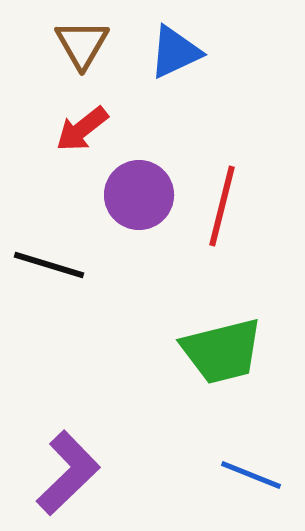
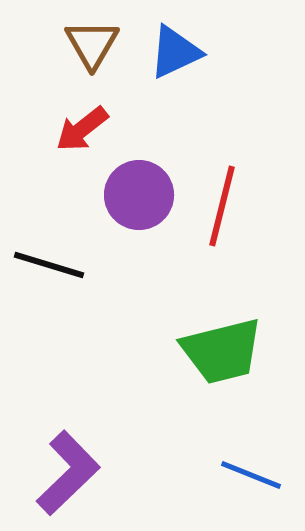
brown triangle: moved 10 px right
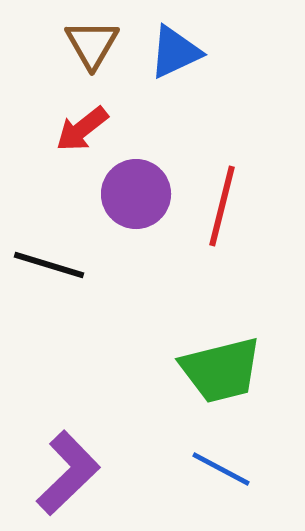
purple circle: moved 3 px left, 1 px up
green trapezoid: moved 1 px left, 19 px down
blue line: moved 30 px left, 6 px up; rotated 6 degrees clockwise
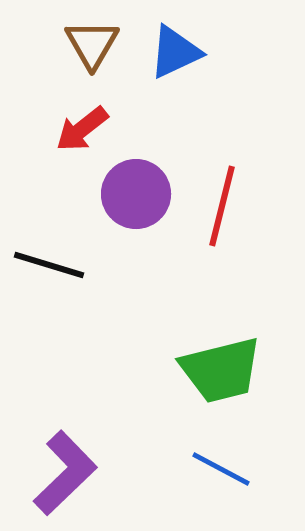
purple L-shape: moved 3 px left
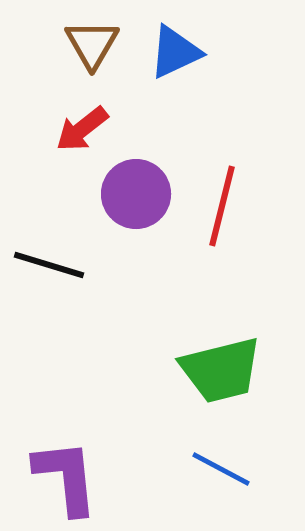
purple L-shape: moved 1 px right, 4 px down; rotated 52 degrees counterclockwise
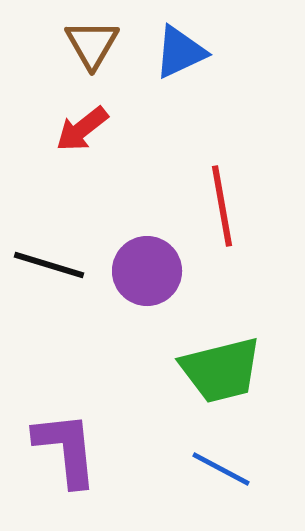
blue triangle: moved 5 px right
purple circle: moved 11 px right, 77 px down
red line: rotated 24 degrees counterclockwise
purple L-shape: moved 28 px up
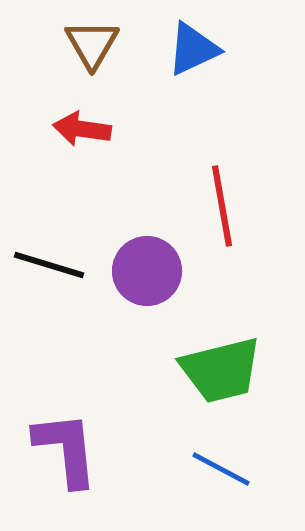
blue triangle: moved 13 px right, 3 px up
red arrow: rotated 46 degrees clockwise
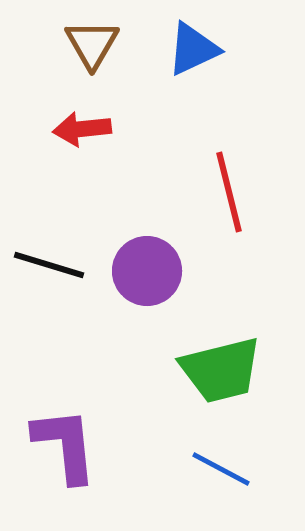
red arrow: rotated 14 degrees counterclockwise
red line: moved 7 px right, 14 px up; rotated 4 degrees counterclockwise
purple L-shape: moved 1 px left, 4 px up
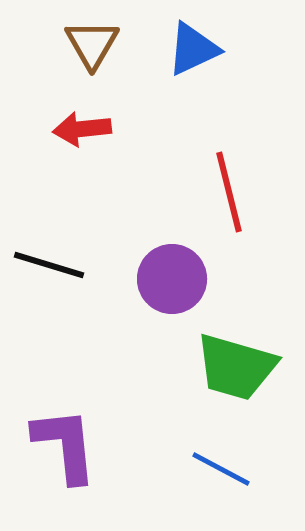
purple circle: moved 25 px right, 8 px down
green trapezoid: moved 15 px right, 3 px up; rotated 30 degrees clockwise
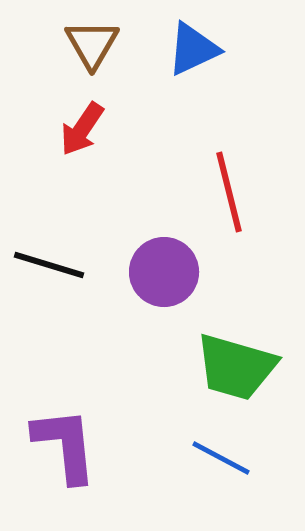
red arrow: rotated 50 degrees counterclockwise
purple circle: moved 8 px left, 7 px up
blue line: moved 11 px up
